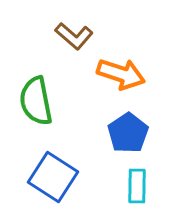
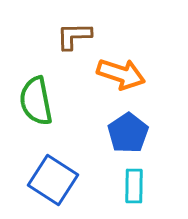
brown L-shape: rotated 138 degrees clockwise
blue square: moved 3 px down
cyan rectangle: moved 3 px left
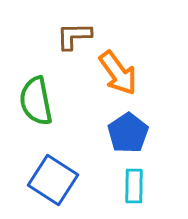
orange arrow: moved 3 px left, 1 px up; rotated 36 degrees clockwise
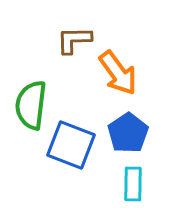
brown L-shape: moved 4 px down
green semicircle: moved 5 px left, 4 px down; rotated 18 degrees clockwise
blue square: moved 18 px right, 35 px up; rotated 12 degrees counterclockwise
cyan rectangle: moved 1 px left, 2 px up
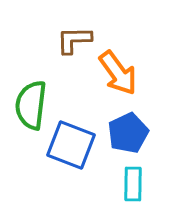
blue pentagon: rotated 9 degrees clockwise
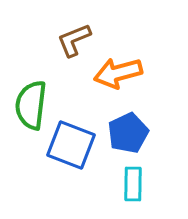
brown L-shape: rotated 21 degrees counterclockwise
orange arrow: rotated 111 degrees clockwise
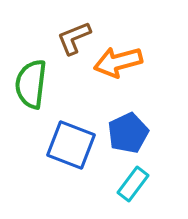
brown L-shape: moved 2 px up
orange arrow: moved 11 px up
green semicircle: moved 21 px up
cyan rectangle: rotated 36 degrees clockwise
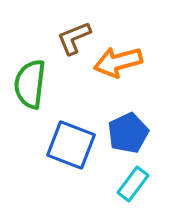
green semicircle: moved 1 px left
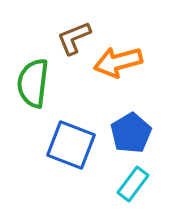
green semicircle: moved 3 px right, 1 px up
blue pentagon: moved 3 px right; rotated 6 degrees counterclockwise
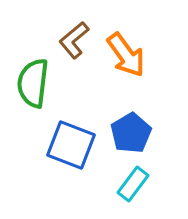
brown L-shape: moved 2 px down; rotated 18 degrees counterclockwise
orange arrow: moved 8 px right, 7 px up; rotated 111 degrees counterclockwise
